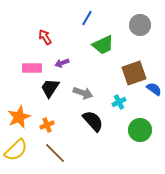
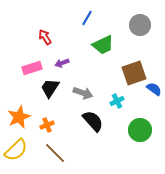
pink rectangle: rotated 18 degrees counterclockwise
cyan cross: moved 2 px left, 1 px up
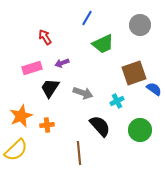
green trapezoid: moved 1 px up
orange star: moved 2 px right, 1 px up
black semicircle: moved 7 px right, 5 px down
orange cross: rotated 16 degrees clockwise
brown line: moved 24 px right; rotated 40 degrees clockwise
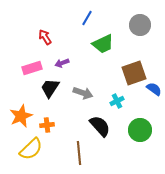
yellow semicircle: moved 15 px right, 1 px up
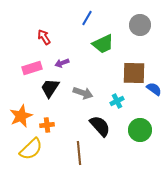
red arrow: moved 1 px left
brown square: rotated 20 degrees clockwise
